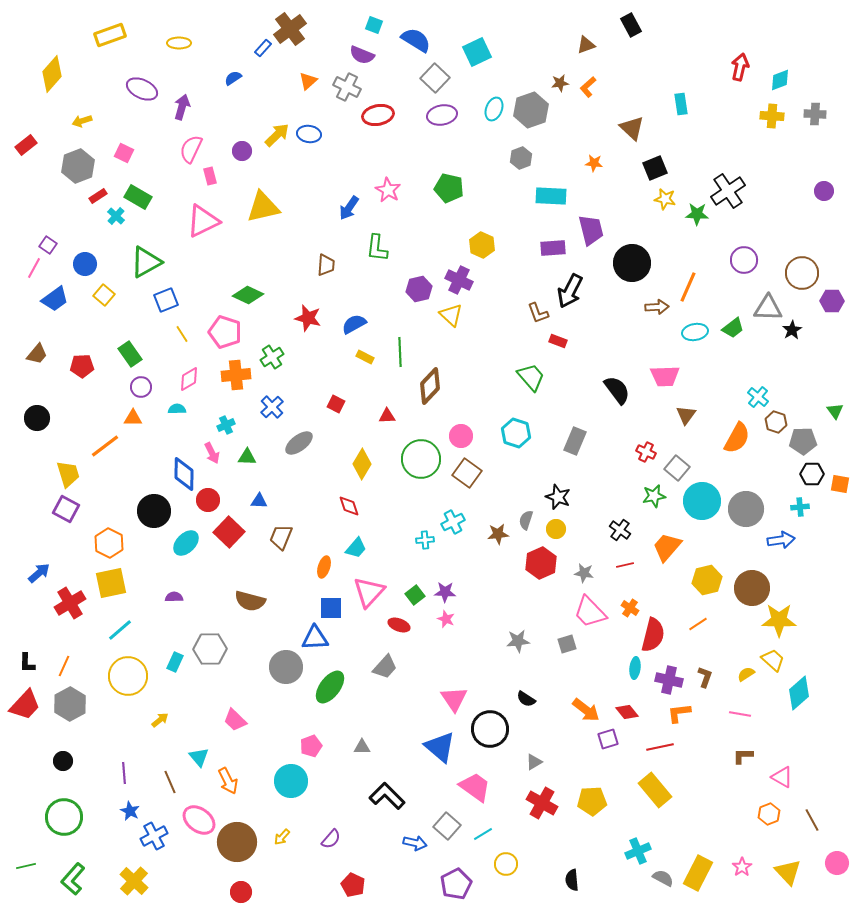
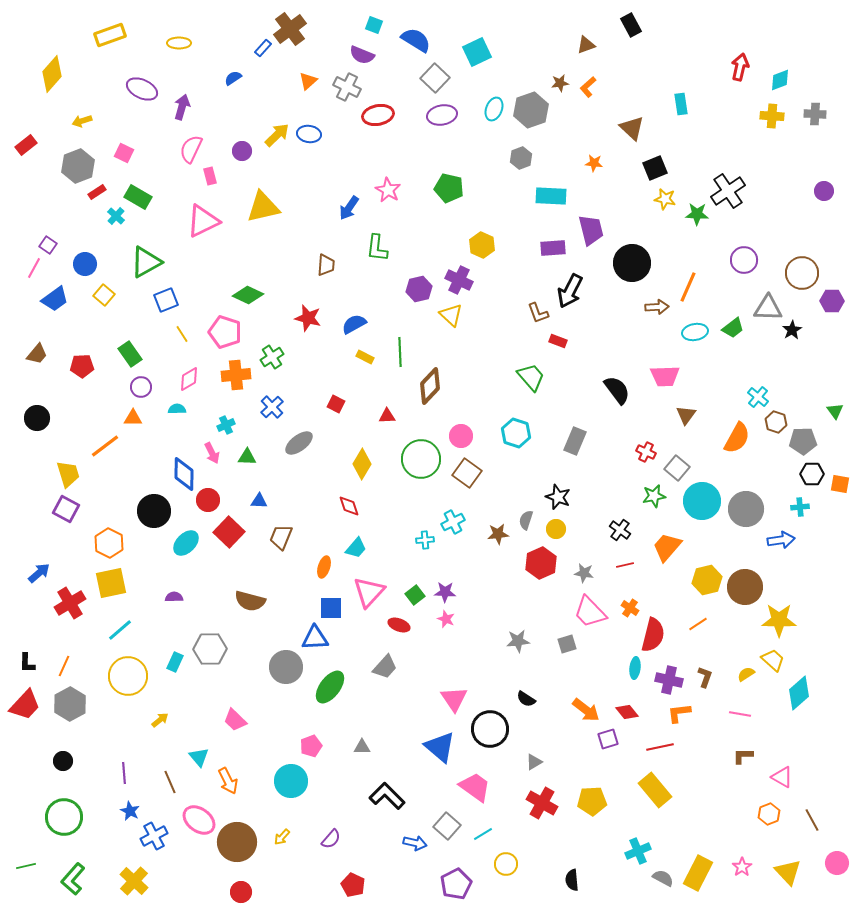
red rectangle at (98, 196): moved 1 px left, 4 px up
brown circle at (752, 588): moved 7 px left, 1 px up
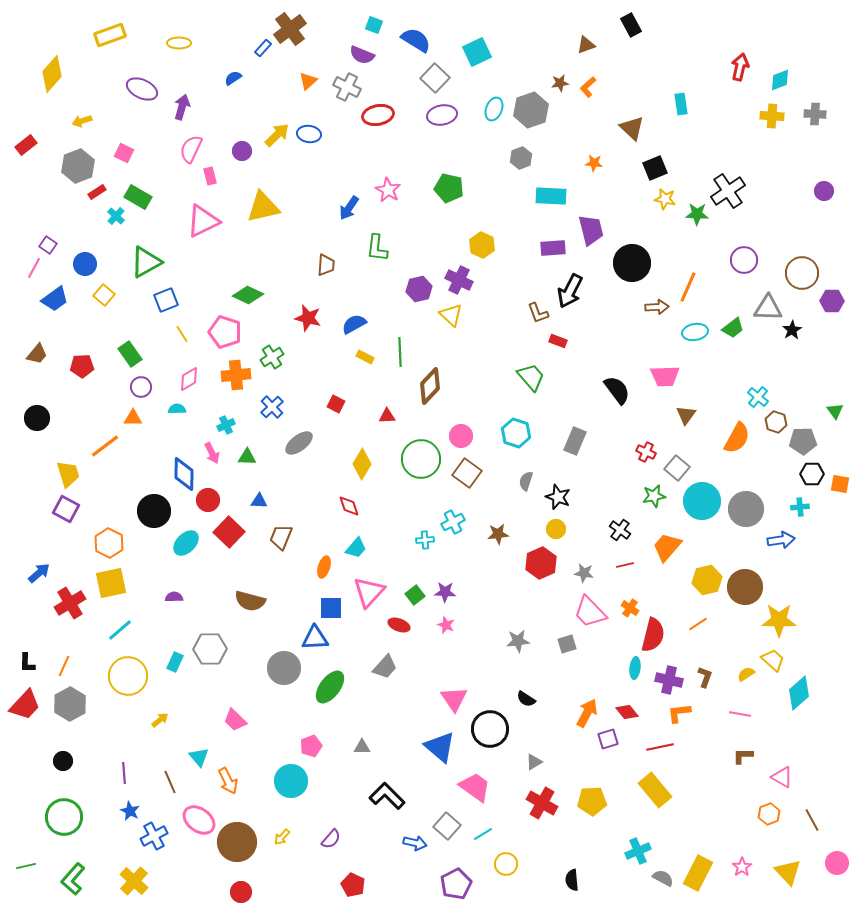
gray semicircle at (526, 520): moved 39 px up
pink star at (446, 619): moved 6 px down
gray circle at (286, 667): moved 2 px left, 1 px down
orange arrow at (586, 710): moved 1 px right, 3 px down; rotated 100 degrees counterclockwise
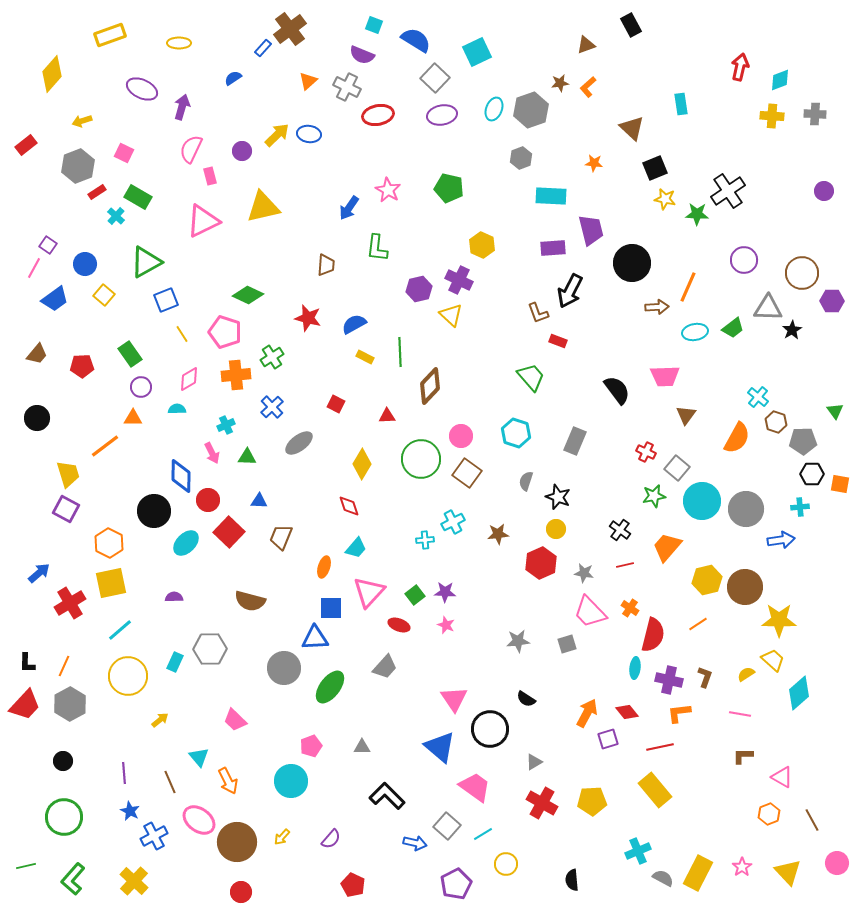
blue diamond at (184, 474): moved 3 px left, 2 px down
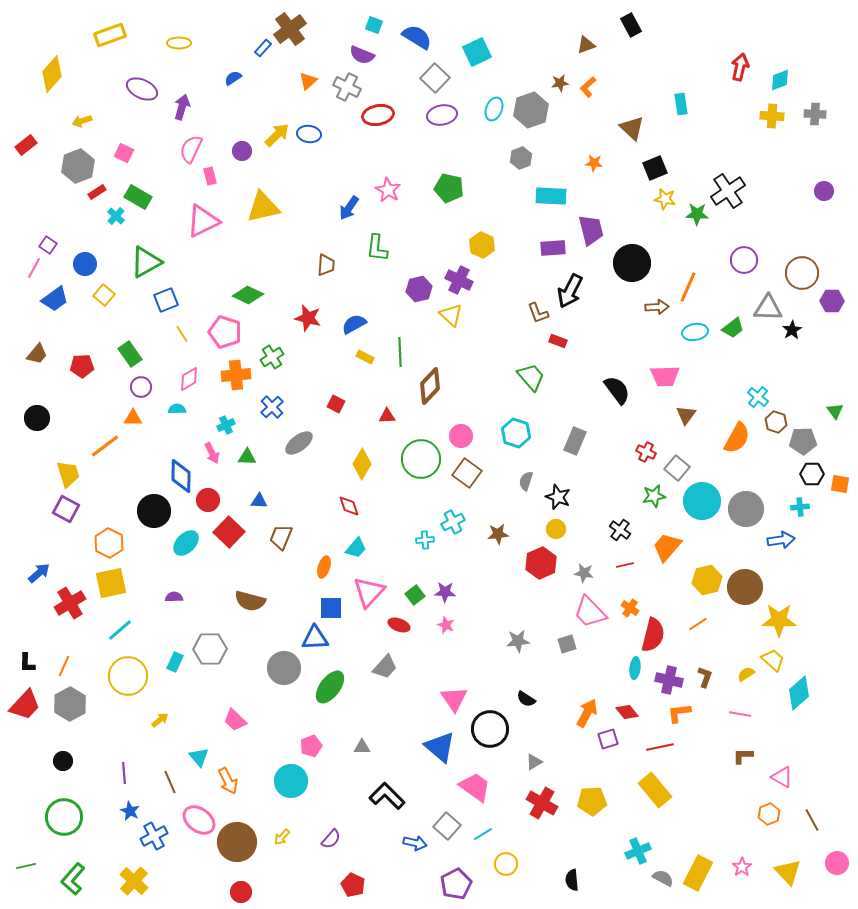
blue semicircle at (416, 40): moved 1 px right, 3 px up
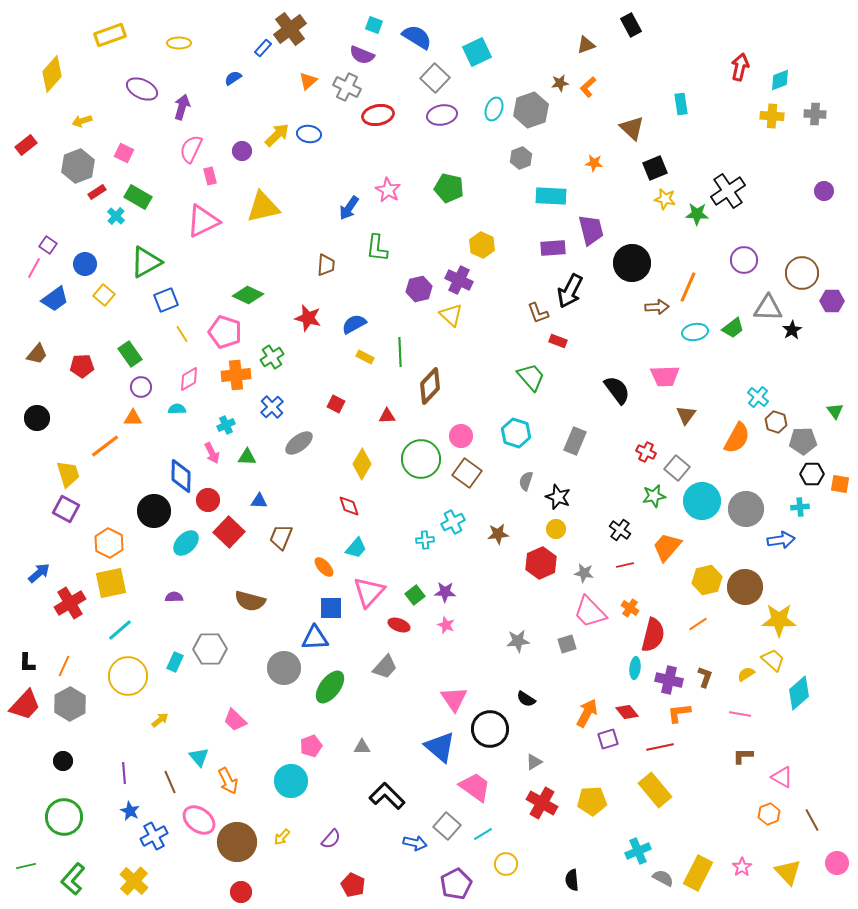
orange ellipse at (324, 567): rotated 60 degrees counterclockwise
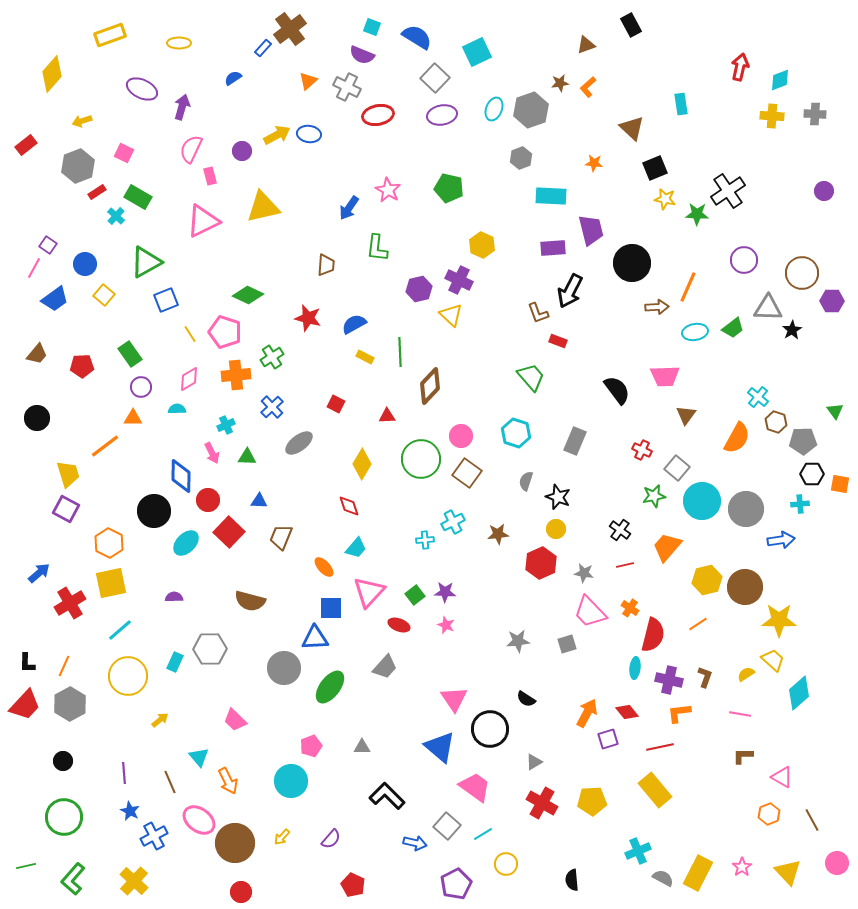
cyan square at (374, 25): moved 2 px left, 2 px down
yellow arrow at (277, 135): rotated 16 degrees clockwise
yellow line at (182, 334): moved 8 px right
red cross at (646, 452): moved 4 px left, 2 px up
cyan cross at (800, 507): moved 3 px up
brown circle at (237, 842): moved 2 px left, 1 px down
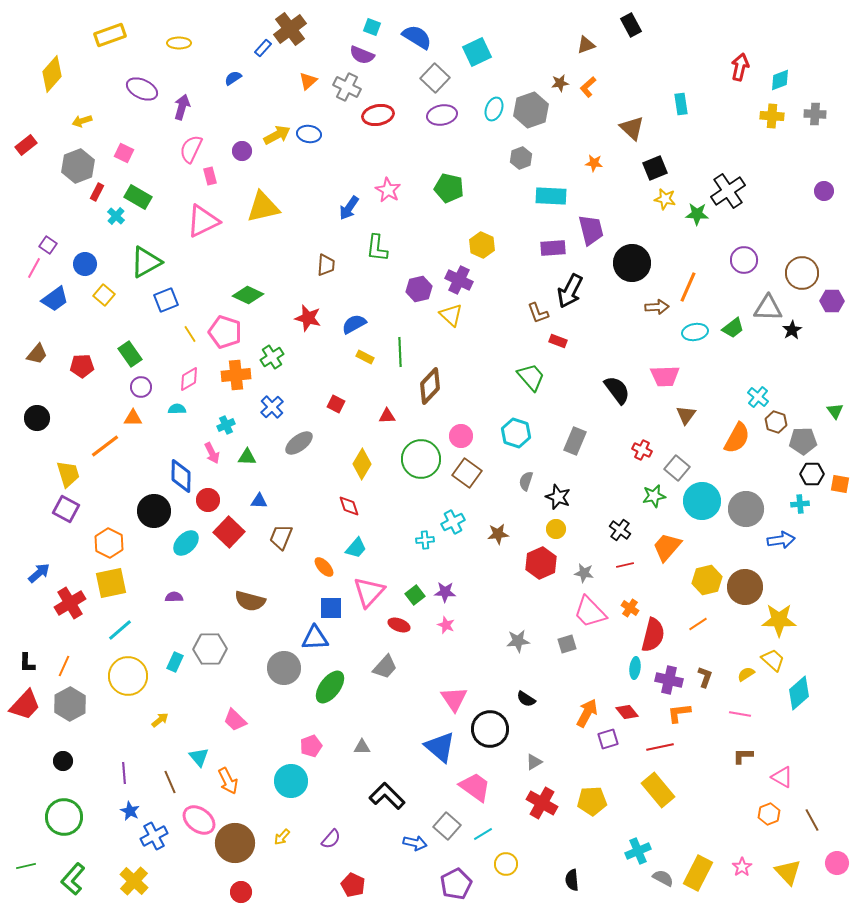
red rectangle at (97, 192): rotated 30 degrees counterclockwise
yellow rectangle at (655, 790): moved 3 px right
